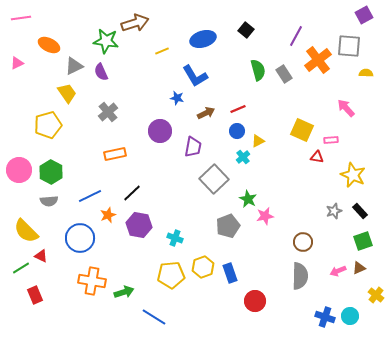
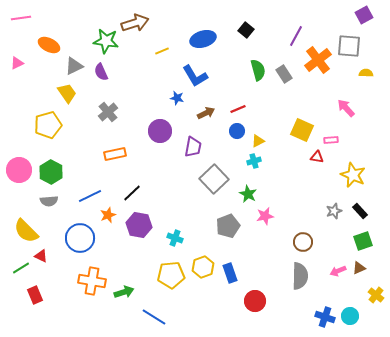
cyan cross at (243, 157): moved 11 px right, 4 px down; rotated 24 degrees clockwise
green star at (248, 199): moved 5 px up
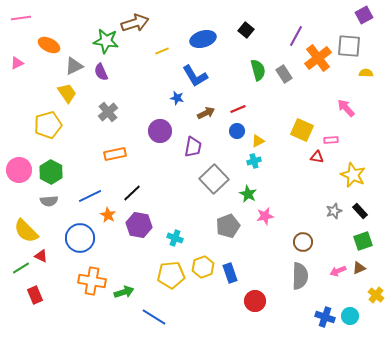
orange cross at (318, 60): moved 2 px up
orange star at (108, 215): rotated 21 degrees counterclockwise
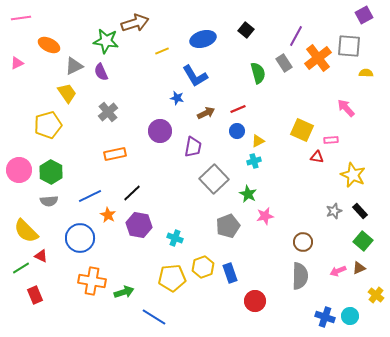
green semicircle at (258, 70): moved 3 px down
gray rectangle at (284, 74): moved 11 px up
green square at (363, 241): rotated 30 degrees counterclockwise
yellow pentagon at (171, 275): moved 1 px right, 3 px down
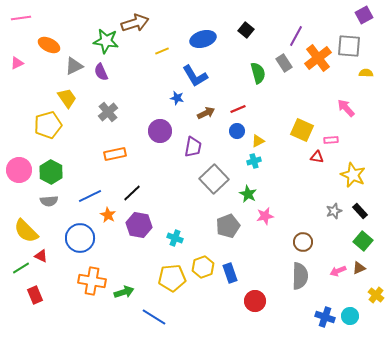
yellow trapezoid at (67, 93): moved 5 px down
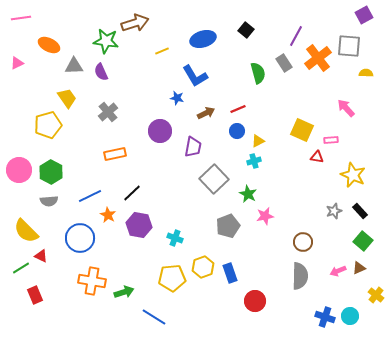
gray triangle at (74, 66): rotated 24 degrees clockwise
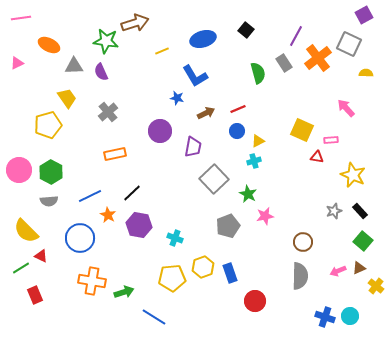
gray square at (349, 46): moved 2 px up; rotated 20 degrees clockwise
yellow cross at (376, 295): moved 9 px up
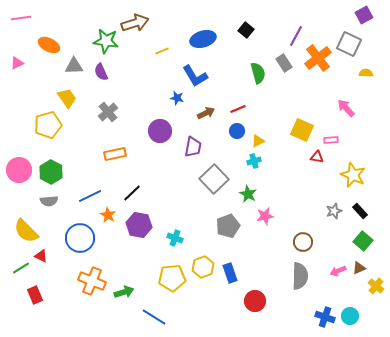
orange cross at (92, 281): rotated 12 degrees clockwise
